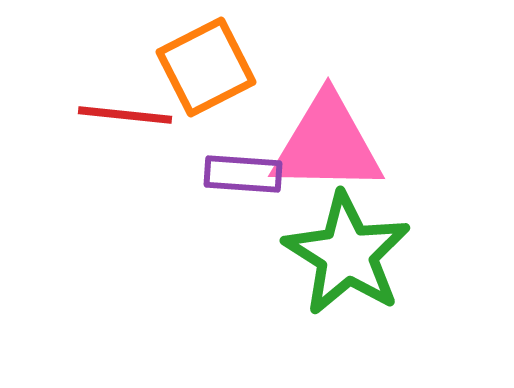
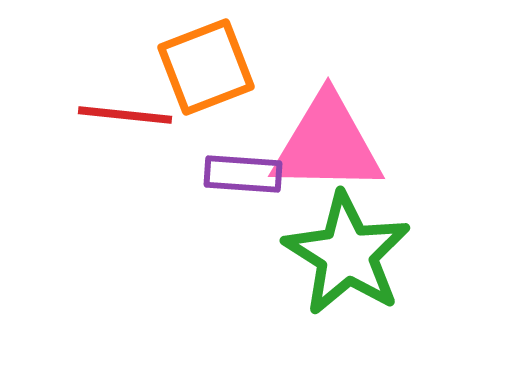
orange square: rotated 6 degrees clockwise
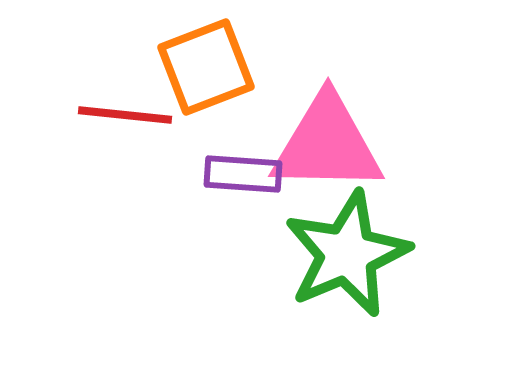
green star: rotated 17 degrees clockwise
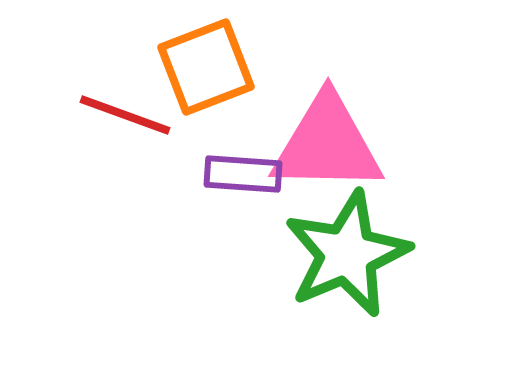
red line: rotated 14 degrees clockwise
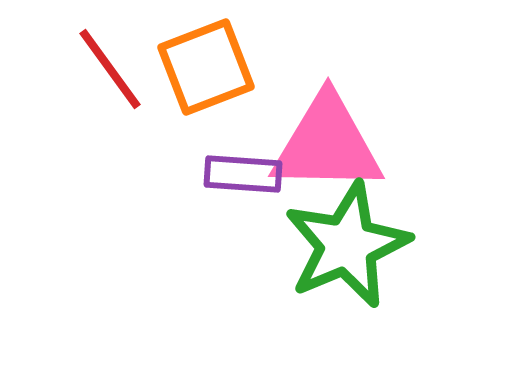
red line: moved 15 px left, 46 px up; rotated 34 degrees clockwise
green star: moved 9 px up
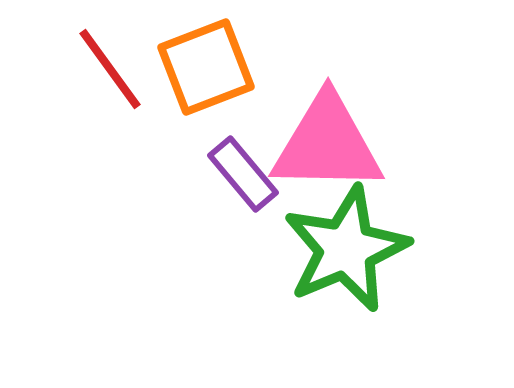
purple rectangle: rotated 46 degrees clockwise
green star: moved 1 px left, 4 px down
